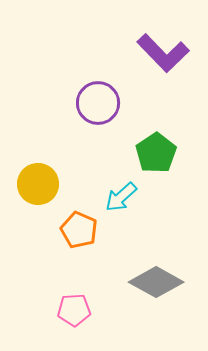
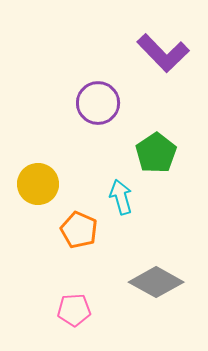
cyan arrow: rotated 116 degrees clockwise
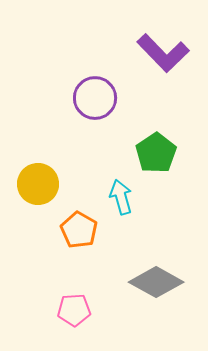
purple circle: moved 3 px left, 5 px up
orange pentagon: rotated 6 degrees clockwise
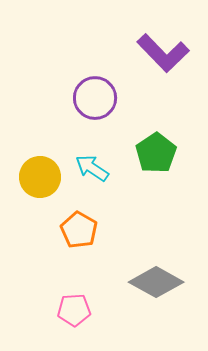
yellow circle: moved 2 px right, 7 px up
cyan arrow: moved 29 px left, 29 px up; rotated 40 degrees counterclockwise
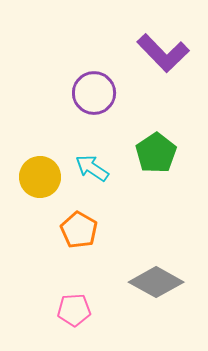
purple circle: moved 1 px left, 5 px up
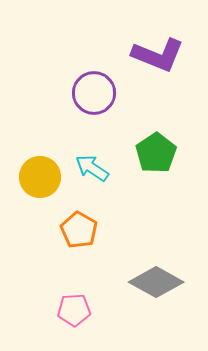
purple L-shape: moved 5 px left, 2 px down; rotated 24 degrees counterclockwise
